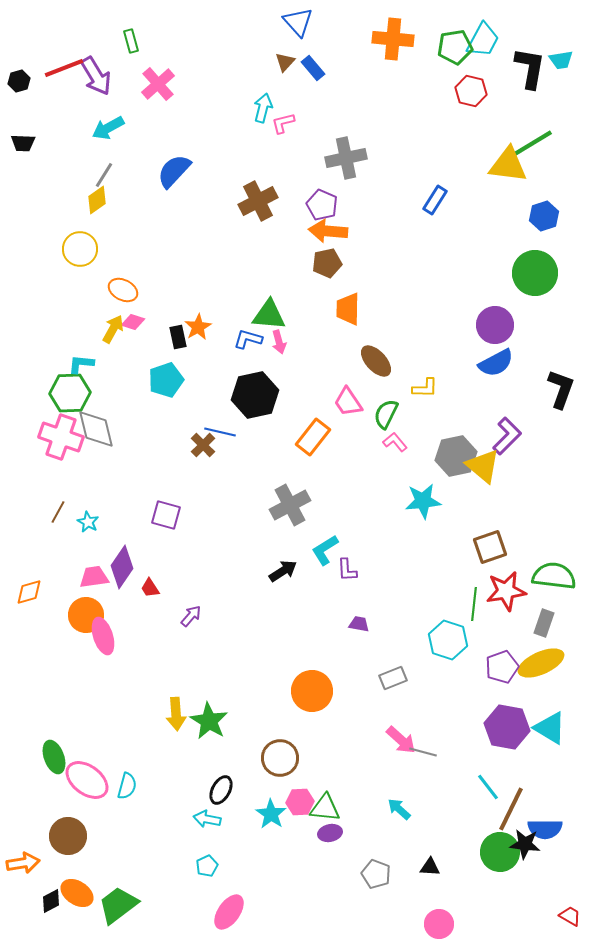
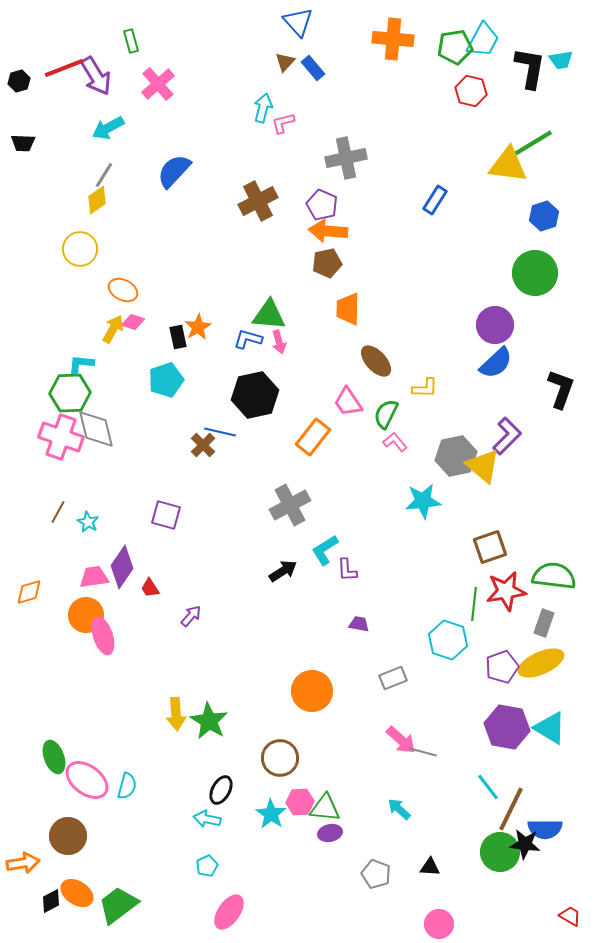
blue semicircle at (496, 363): rotated 15 degrees counterclockwise
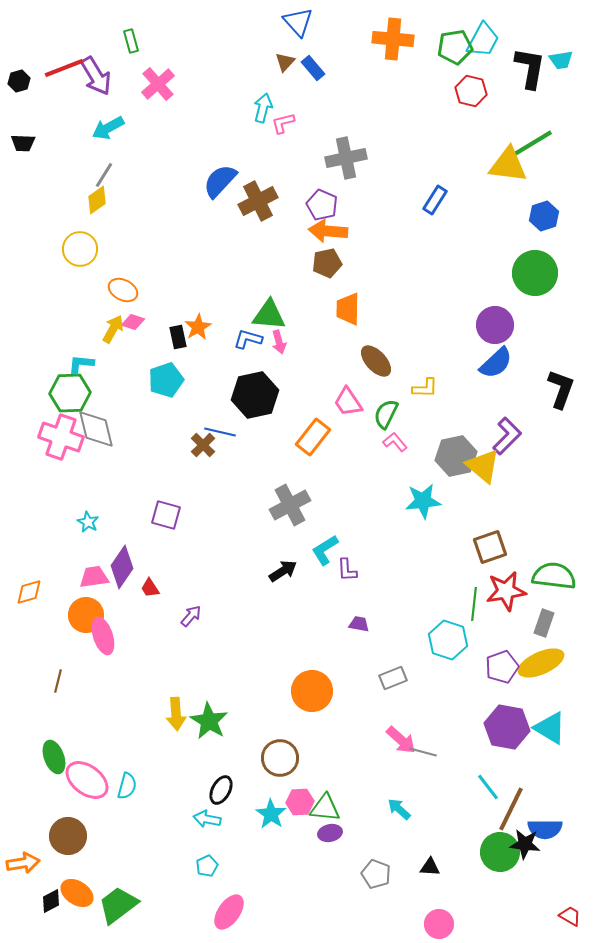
blue semicircle at (174, 171): moved 46 px right, 10 px down
brown line at (58, 512): moved 169 px down; rotated 15 degrees counterclockwise
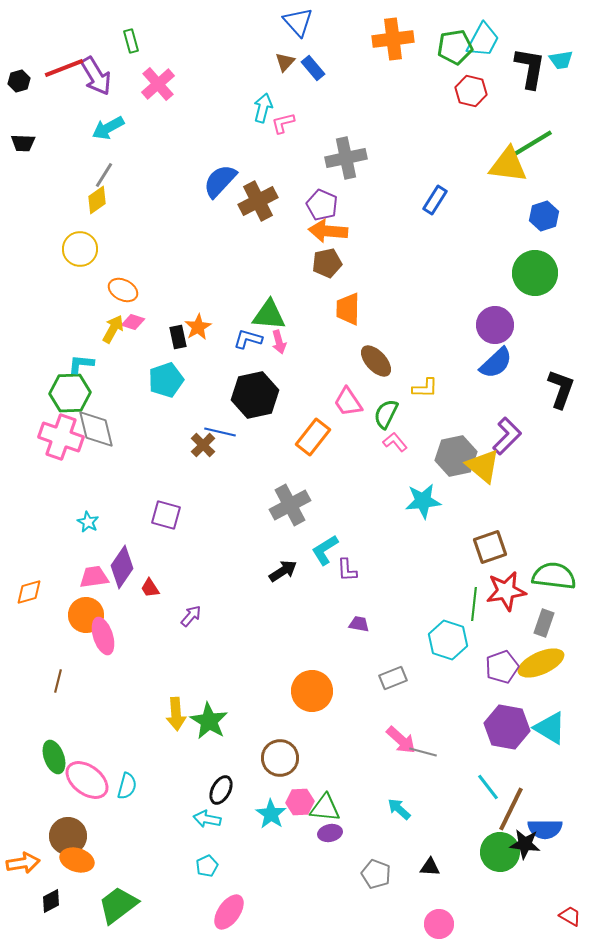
orange cross at (393, 39): rotated 12 degrees counterclockwise
orange ellipse at (77, 893): moved 33 px up; rotated 16 degrees counterclockwise
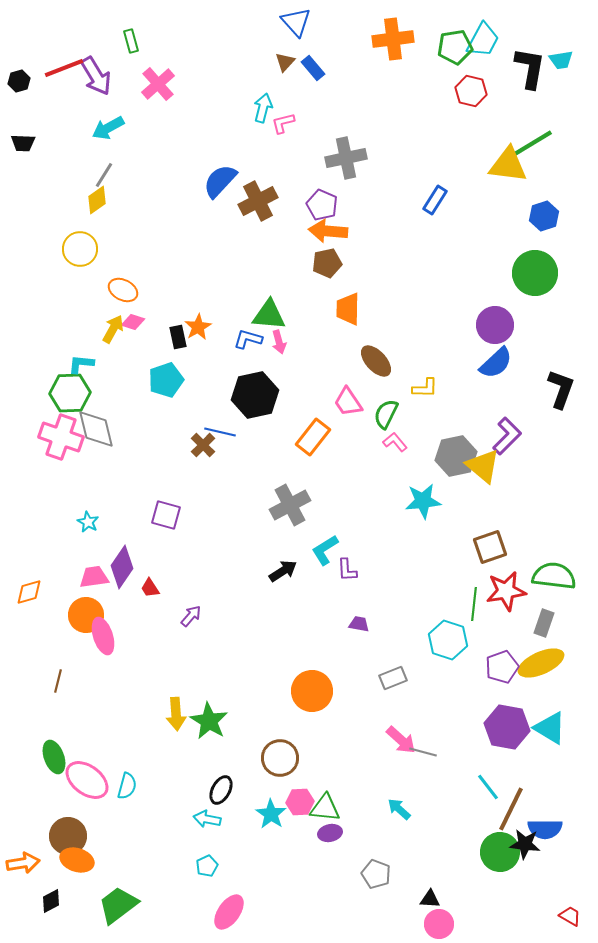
blue triangle at (298, 22): moved 2 px left
black triangle at (430, 867): moved 32 px down
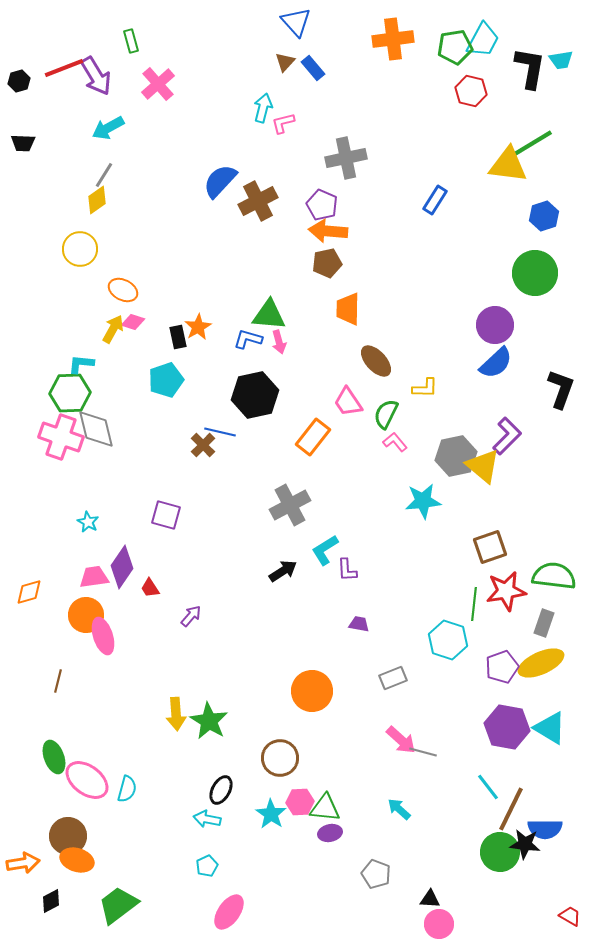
cyan semicircle at (127, 786): moved 3 px down
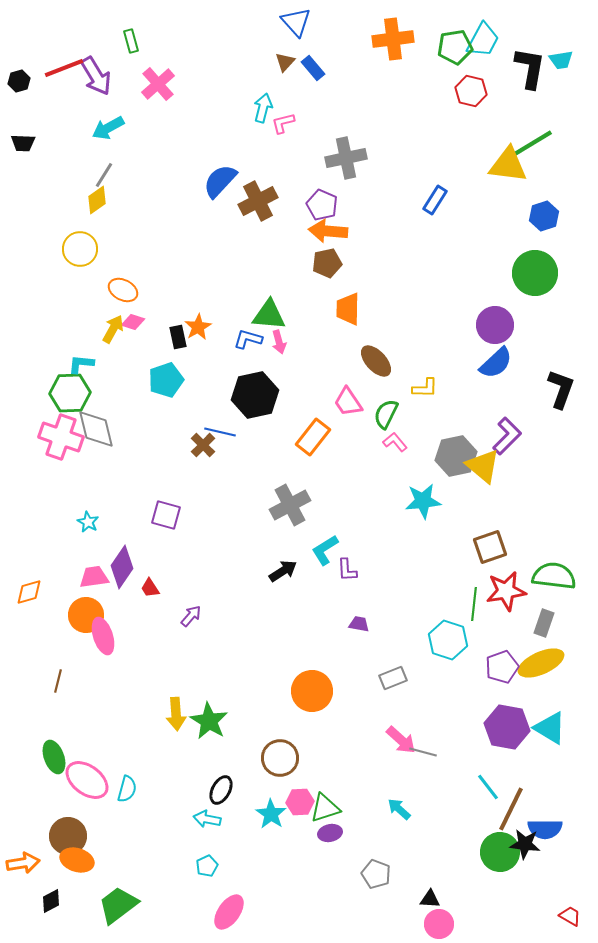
green triangle at (325, 808): rotated 24 degrees counterclockwise
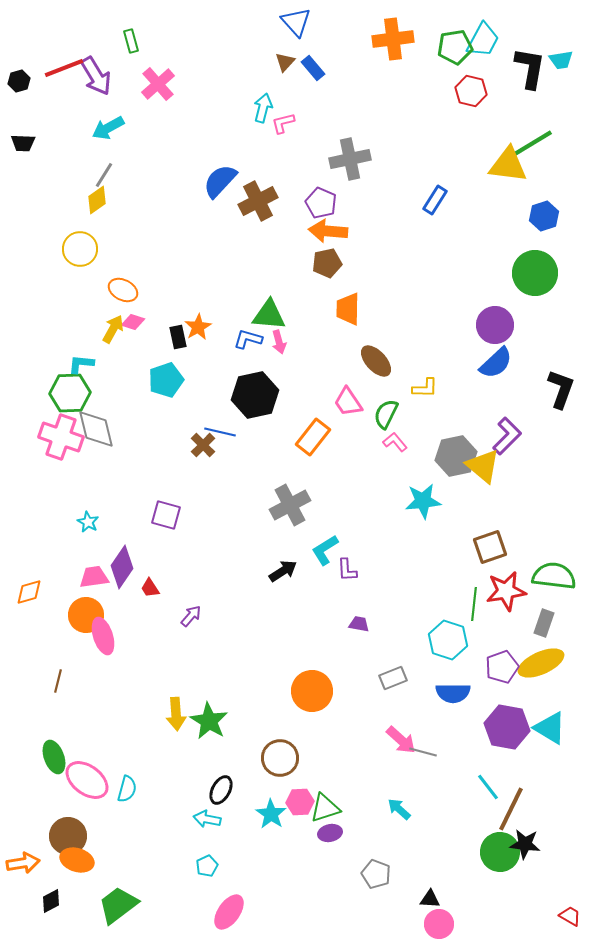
gray cross at (346, 158): moved 4 px right, 1 px down
purple pentagon at (322, 205): moved 1 px left, 2 px up
blue semicircle at (545, 829): moved 92 px left, 136 px up
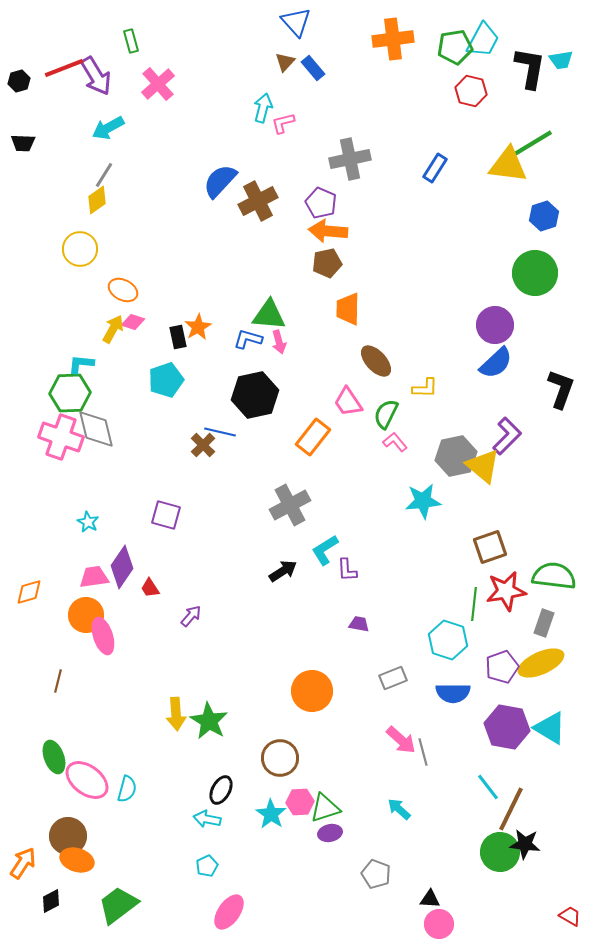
blue rectangle at (435, 200): moved 32 px up
gray line at (423, 752): rotated 60 degrees clockwise
orange arrow at (23, 863): rotated 48 degrees counterclockwise
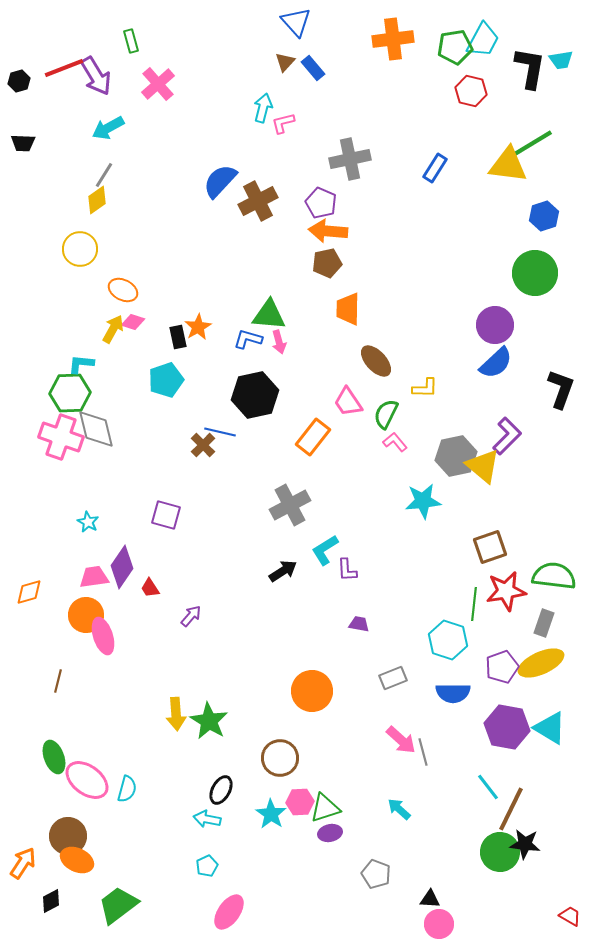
orange ellipse at (77, 860): rotated 8 degrees clockwise
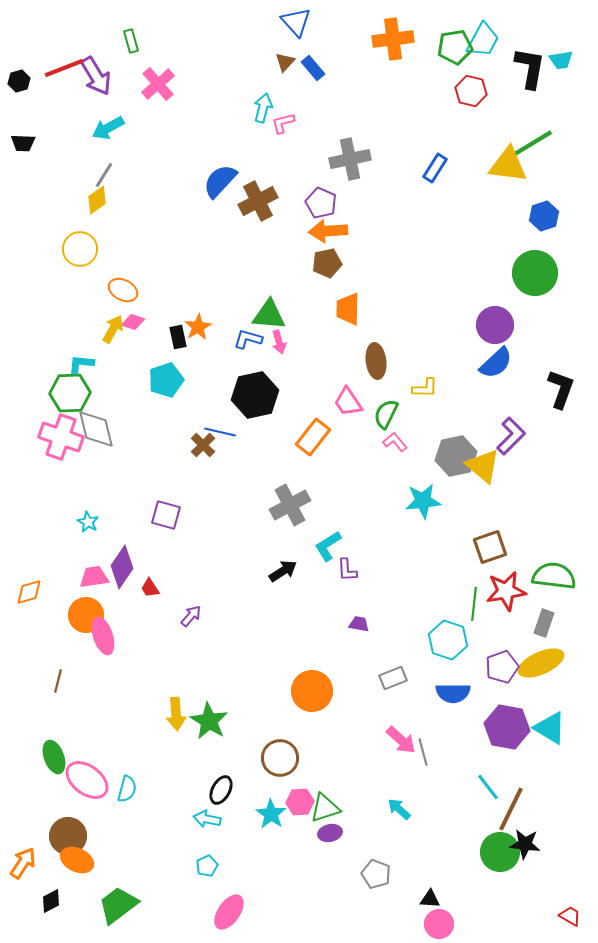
orange arrow at (328, 231): rotated 9 degrees counterclockwise
brown ellipse at (376, 361): rotated 36 degrees clockwise
purple L-shape at (507, 436): moved 4 px right
cyan L-shape at (325, 550): moved 3 px right, 4 px up
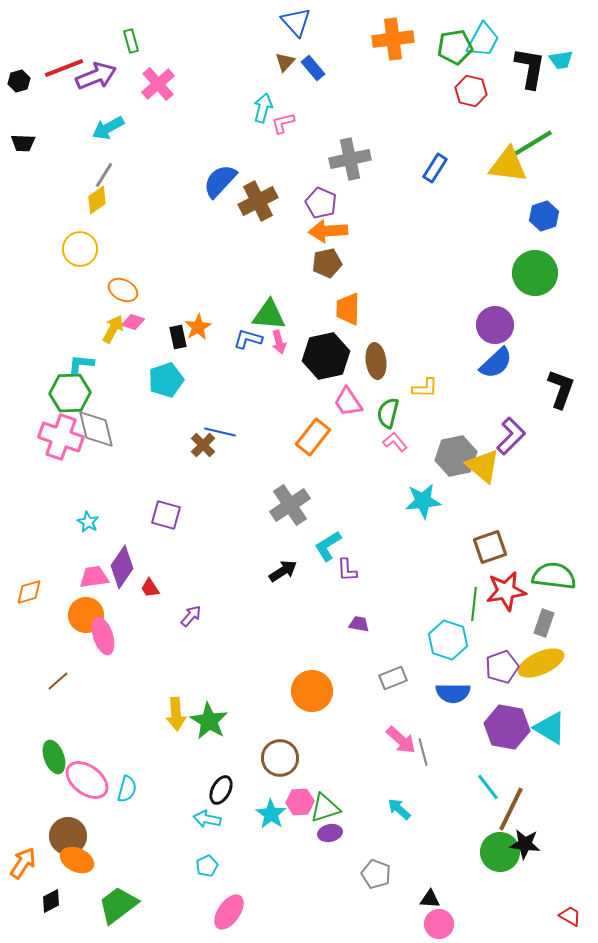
purple arrow at (96, 76): rotated 81 degrees counterclockwise
black hexagon at (255, 395): moved 71 px right, 39 px up
green semicircle at (386, 414): moved 2 px right, 1 px up; rotated 12 degrees counterclockwise
gray cross at (290, 505): rotated 6 degrees counterclockwise
brown line at (58, 681): rotated 35 degrees clockwise
